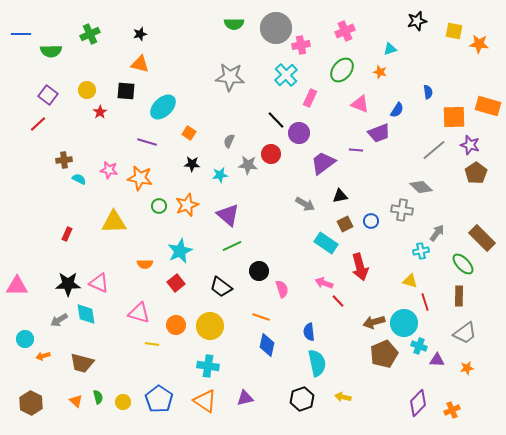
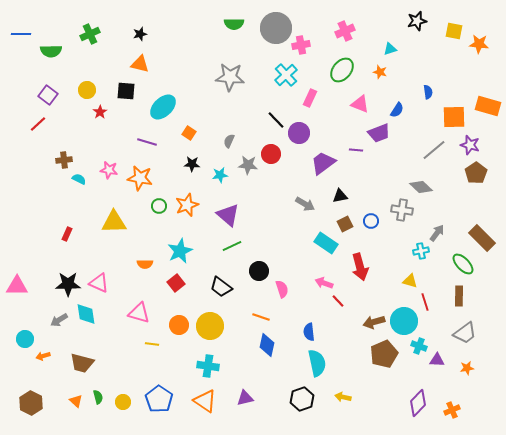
cyan circle at (404, 323): moved 2 px up
orange circle at (176, 325): moved 3 px right
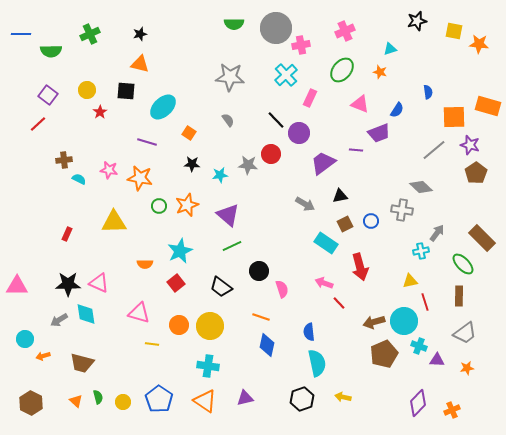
gray semicircle at (229, 141): moved 1 px left, 21 px up; rotated 120 degrees clockwise
yellow triangle at (410, 281): rotated 28 degrees counterclockwise
red line at (338, 301): moved 1 px right, 2 px down
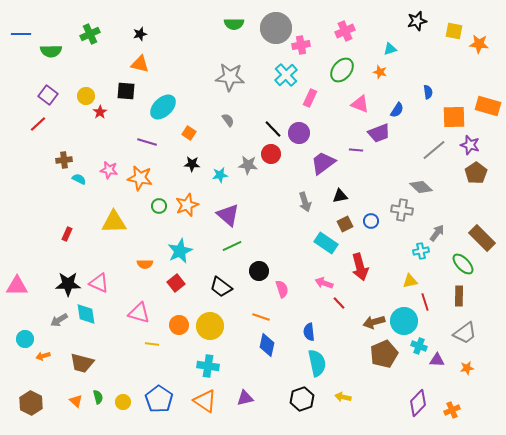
yellow circle at (87, 90): moved 1 px left, 6 px down
black line at (276, 120): moved 3 px left, 9 px down
gray arrow at (305, 204): moved 2 px up; rotated 42 degrees clockwise
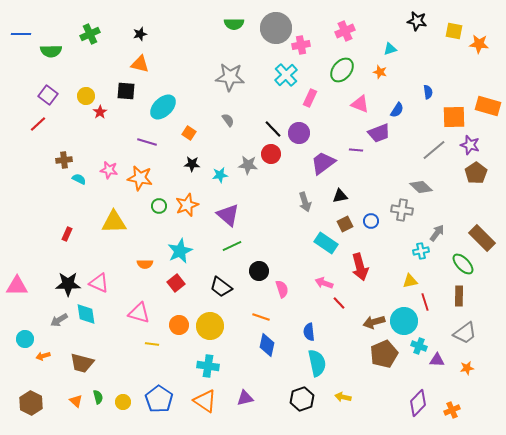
black star at (417, 21): rotated 24 degrees clockwise
